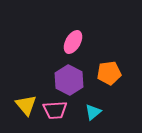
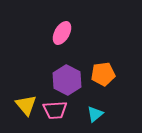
pink ellipse: moved 11 px left, 9 px up
orange pentagon: moved 6 px left, 1 px down
purple hexagon: moved 2 px left
cyan triangle: moved 2 px right, 2 px down
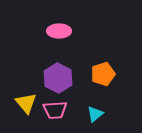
pink ellipse: moved 3 px left, 2 px up; rotated 60 degrees clockwise
orange pentagon: rotated 10 degrees counterclockwise
purple hexagon: moved 9 px left, 2 px up
yellow triangle: moved 2 px up
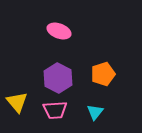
pink ellipse: rotated 20 degrees clockwise
yellow triangle: moved 9 px left, 1 px up
cyan triangle: moved 2 px up; rotated 12 degrees counterclockwise
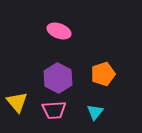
pink trapezoid: moved 1 px left
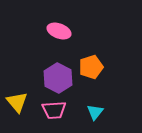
orange pentagon: moved 12 px left, 7 px up
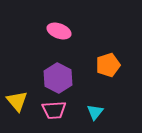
orange pentagon: moved 17 px right, 2 px up
yellow triangle: moved 1 px up
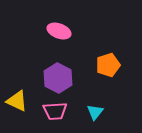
yellow triangle: rotated 25 degrees counterclockwise
pink trapezoid: moved 1 px right, 1 px down
